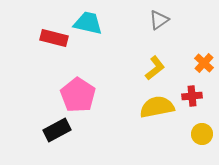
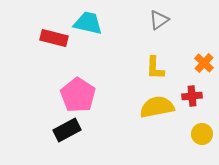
yellow L-shape: rotated 130 degrees clockwise
black rectangle: moved 10 px right
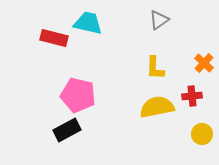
pink pentagon: rotated 20 degrees counterclockwise
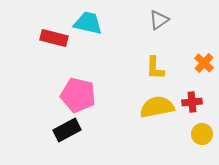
red cross: moved 6 px down
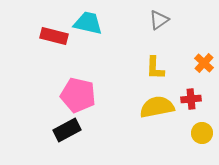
red rectangle: moved 2 px up
red cross: moved 1 px left, 3 px up
yellow circle: moved 1 px up
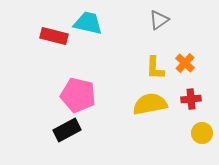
orange cross: moved 19 px left
yellow semicircle: moved 7 px left, 3 px up
